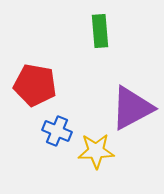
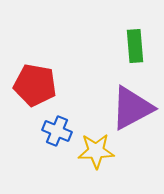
green rectangle: moved 35 px right, 15 px down
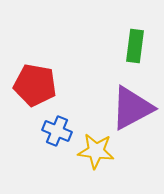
green rectangle: rotated 12 degrees clockwise
yellow star: rotated 9 degrees clockwise
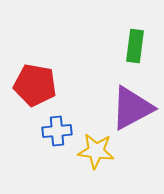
blue cross: rotated 28 degrees counterclockwise
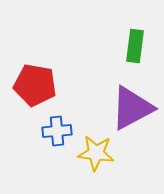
yellow star: moved 2 px down
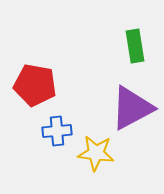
green rectangle: rotated 16 degrees counterclockwise
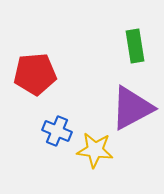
red pentagon: moved 11 px up; rotated 15 degrees counterclockwise
blue cross: rotated 28 degrees clockwise
yellow star: moved 1 px left, 3 px up
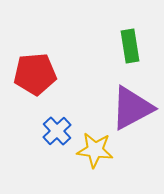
green rectangle: moved 5 px left
blue cross: rotated 24 degrees clockwise
